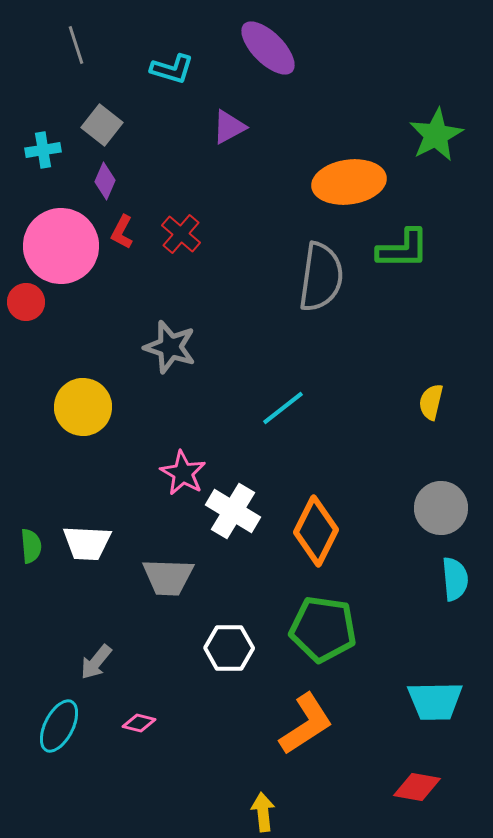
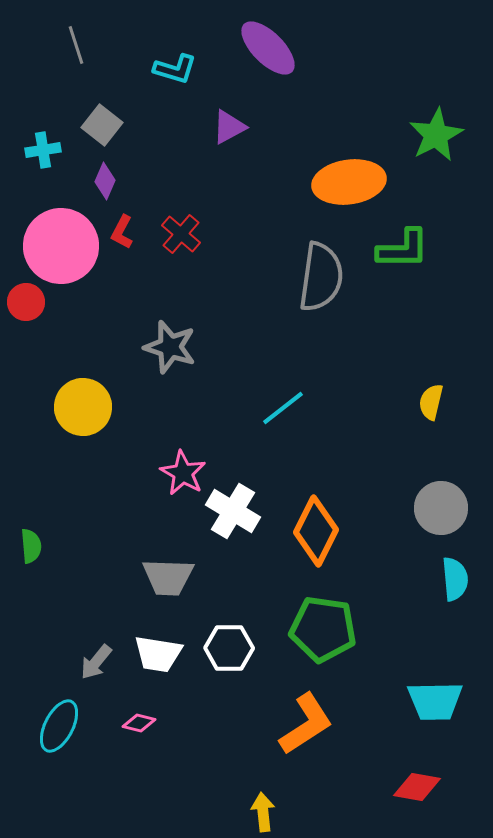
cyan L-shape: moved 3 px right
white trapezoid: moved 71 px right, 111 px down; rotated 6 degrees clockwise
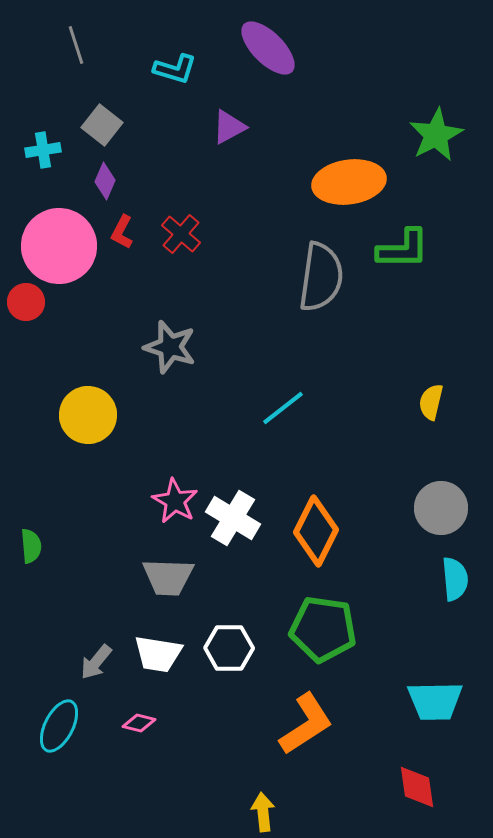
pink circle: moved 2 px left
yellow circle: moved 5 px right, 8 px down
pink star: moved 8 px left, 28 px down
white cross: moved 7 px down
red diamond: rotated 72 degrees clockwise
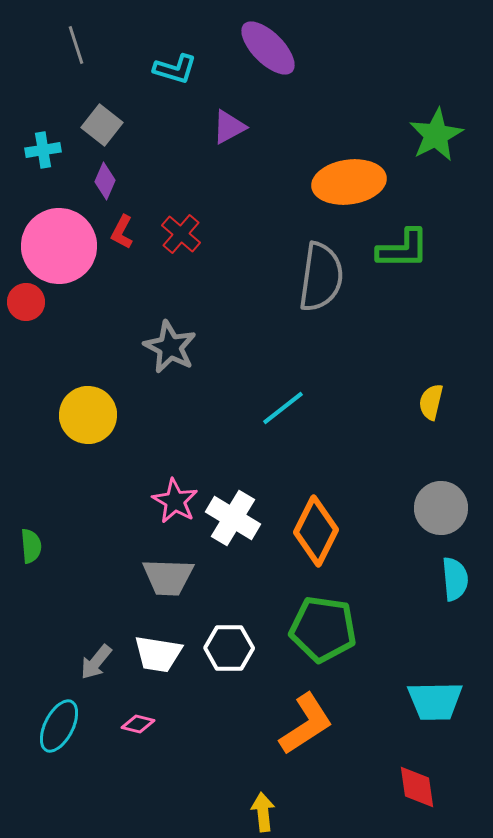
gray star: rotated 10 degrees clockwise
pink diamond: moved 1 px left, 1 px down
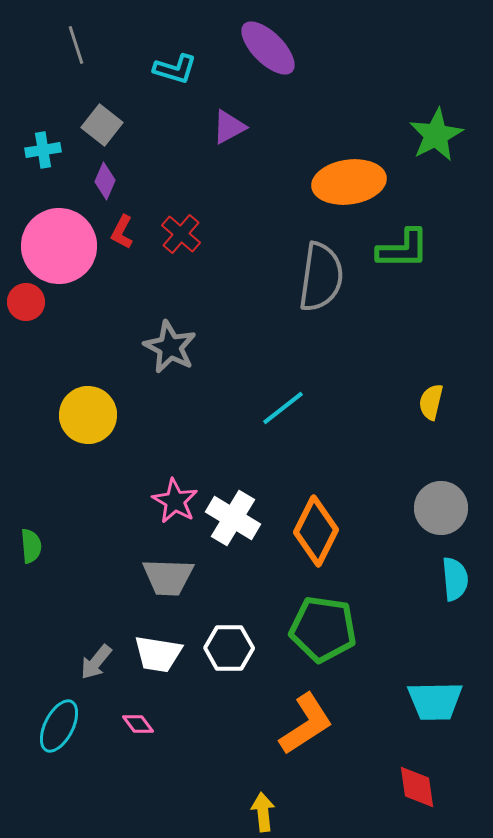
pink diamond: rotated 40 degrees clockwise
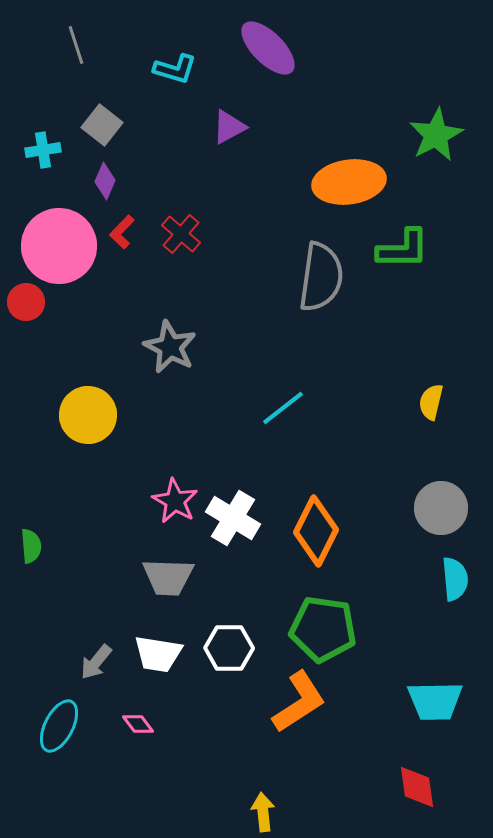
red L-shape: rotated 16 degrees clockwise
orange L-shape: moved 7 px left, 22 px up
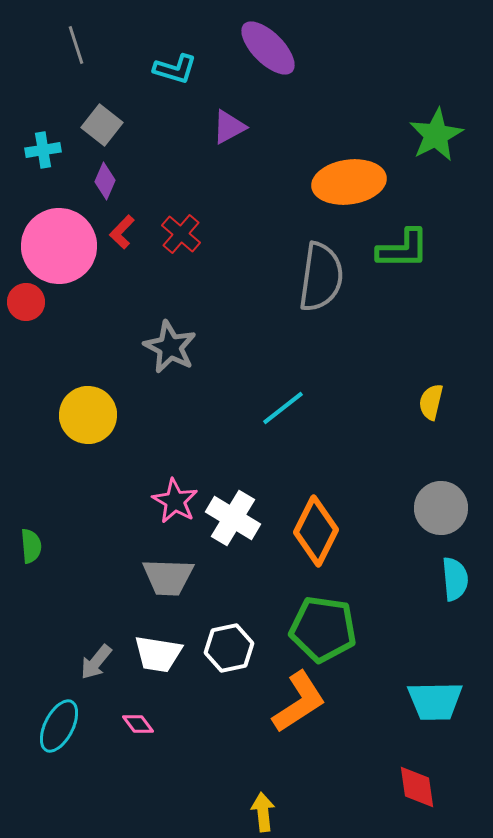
white hexagon: rotated 12 degrees counterclockwise
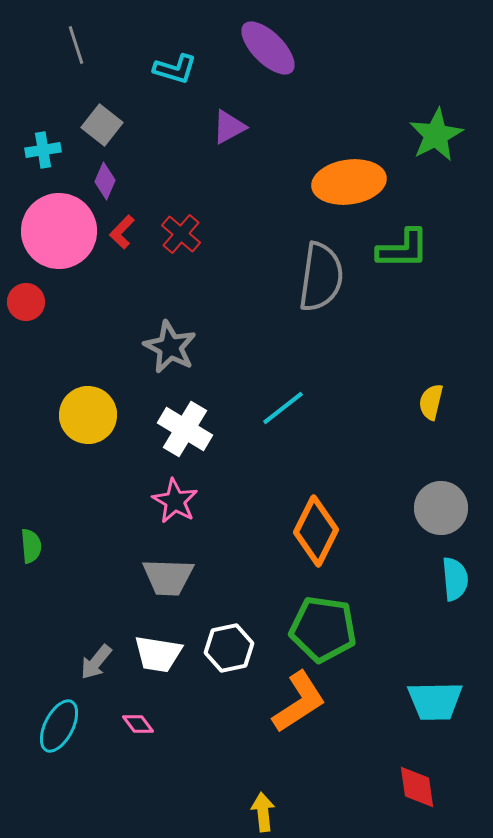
pink circle: moved 15 px up
white cross: moved 48 px left, 89 px up
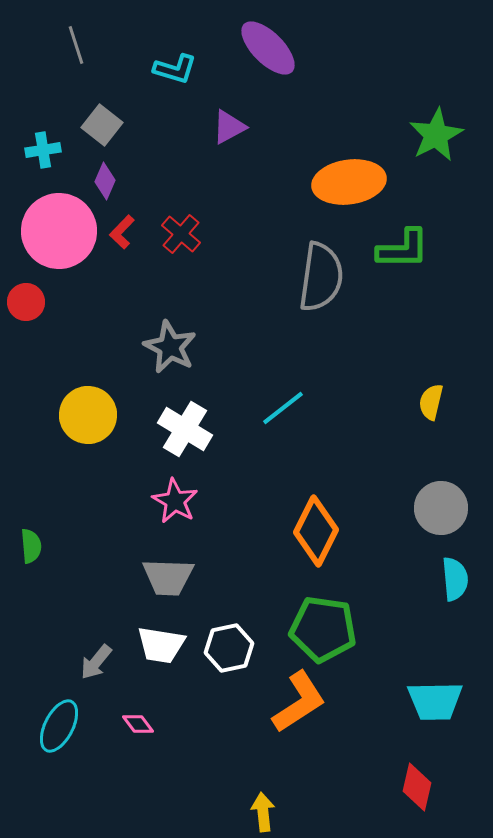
white trapezoid: moved 3 px right, 9 px up
red diamond: rotated 21 degrees clockwise
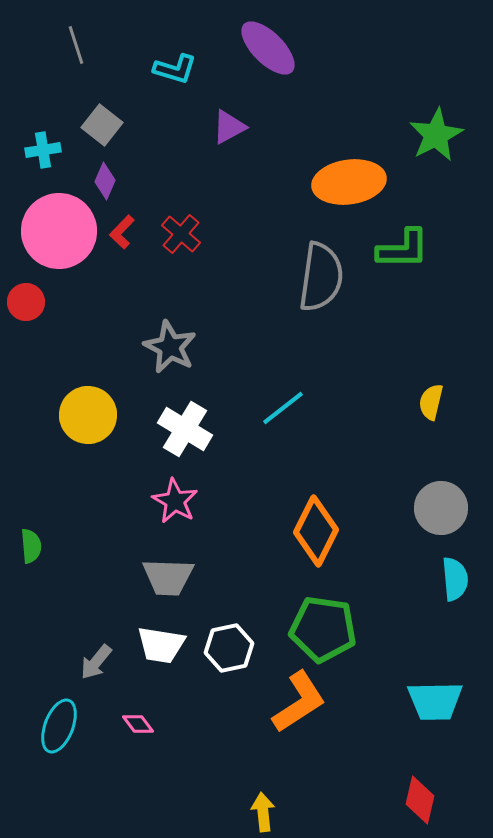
cyan ellipse: rotated 6 degrees counterclockwise
red diamond: moved 3 px right, 13 px down
